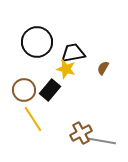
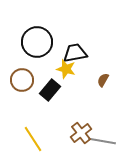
black trapezoid: moved 2 px right
brown semicircle: moved 12 px down
brown circle: moved 2 px left, 10 px up
yellow line: moved 20 px down
brown cross: rotated 10 degrees counterclockwise
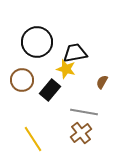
brown semicircle: moved 1 px left, 2 px down
gray line: moved 18 px left, 29 px up
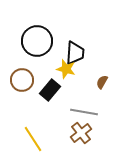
black circle: moved 1 px up
black trapezoid: rotated 105 degrees clockwise
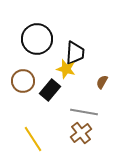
black circle: moved 2 px up
brown circle: moved 1 px right, 1 px down
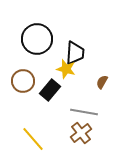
yellow line: rotated 8 degrees counterclockwise
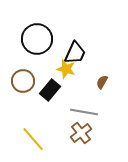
black trapezoid: rotated 20 degrees clockwise
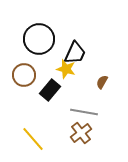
black circle: moved 2 px right
brown circle: moved 1 px right, 6 px up
